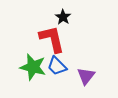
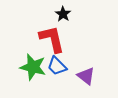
black star: moved 3 px up
purple triangle: rotated 30 degrees counterclockwise
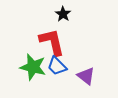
red L-shape: moved 3 px down
